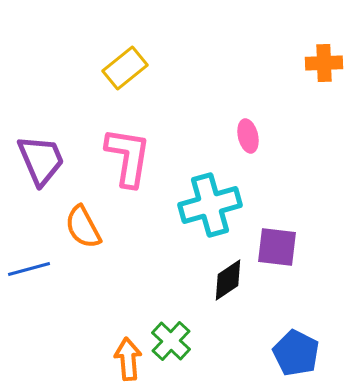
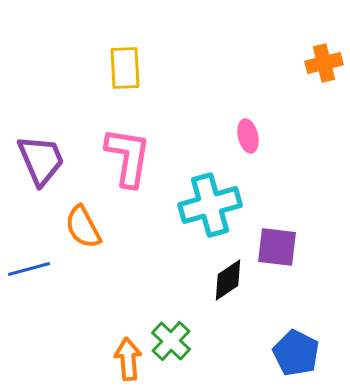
orange cross: rotated 12 degrees counterclockwise
yellow rectangle: rotated 54 degrees counterclockwise
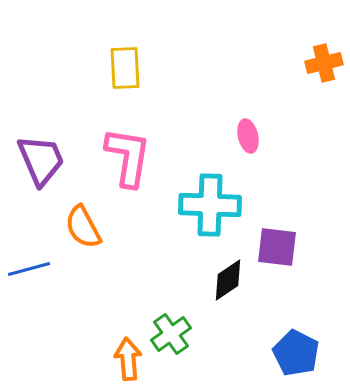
cyan cross: rotated 18 degrees clockwise
green cross: moved 7 px up; rotated 12 degrees clockwise
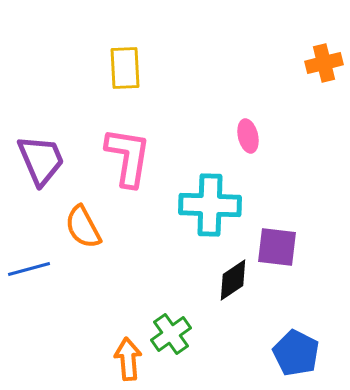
black diamond: moved 5 px right
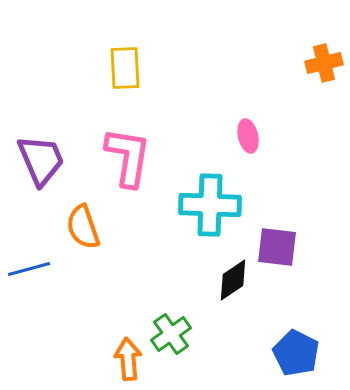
orange semicircle: rotated 9 degrees clockwise
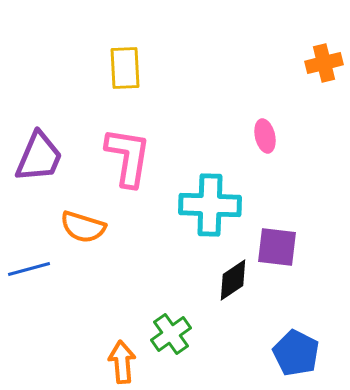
pink ellipse: moved 17 px right
purple trapezoid: moved 2 px left, 3 px up; rotated 46 degrees clockwise
orange semicircle: rotated 54 degrees counterclockwise
orange arrow: moved 6 px left, 3 px down
